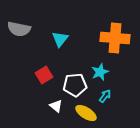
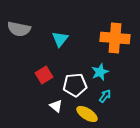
yellow ellipse: moved 1 px right, 1 px down
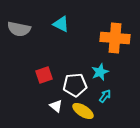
cyan triangle: moved 1 px right, 15 px up; rotated 42 degrees counterclockwise
red square: rotated 12 degrees clockwise
yellow ellipse: moved 4 px left, 3 px up
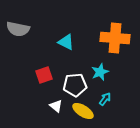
cyan triangle: moved 5 px right, 18 px down
gray semicircle: moved 1 px left
cyan arrow: moved 3 px down
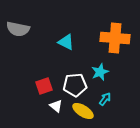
red square: moved 11 px down
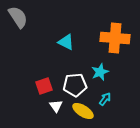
gray semicircle: moved 12 px up; rotated 135 degrees counterclockwise
white triangle: rotated 16 degrees clockwise
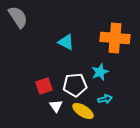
cyan arrow: rotated 40 degrees clockwise
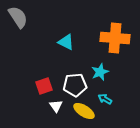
cyan arrow: rotated 136 degrees counterclockwise
yellow ellipse: moved 1 px right
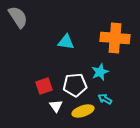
cyan triangle: rotated 18 degrees counterclockwise
yellow ellipse: moved 1 px left; rotated 50 degrees counterclockwise
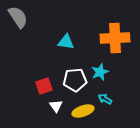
orange cross: rotated 8 degrees counterclockwise
white pentagon: moved 5 px up
